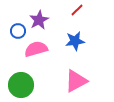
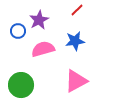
pink semicircle: moved 7 px right
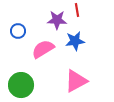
red line: rotated 56 degrees counterclockwise
purple star: moved 18 px right; rotated 30 degrees clockwise
pink semicircle: rotated 15 degrees counterclockwise
